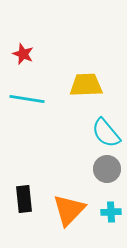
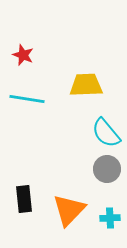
red star: moved 1 px down
cyan cross: moved 1 px left, 6 px down
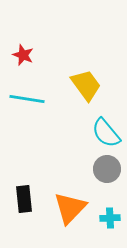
yellow trapezoid: rotated 56 degrees clockwise
orange triangle: moved 1 px right, 2 px up
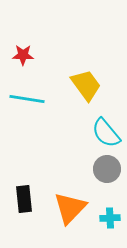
red star: rotated 20 degrees counterclockwise
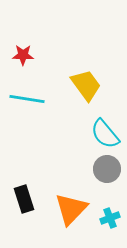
cyan semicircle: moved 1 px left, 1 px down
black rectangle: rotated 12 degrees counterclockwise
orange triangle: moved 1 px right, 1 px down
cyan cross: rotated 18 degrees counterclockwise
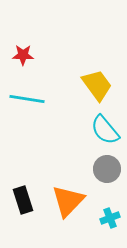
yellow trapezoid: moved 11 px right
cyan semicircle: moved 4 px up
black rectangle: moved 1 px left, 1 px down
orange triangle: moved 3 px left, 8 px up
